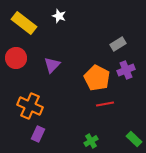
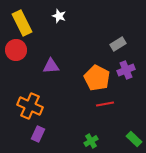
yellow rectangle: moved 2 px left; rotated 25 degrees clockwise
red circle: moved 8 px up
purple triangle: moved 1 px left, 1 px down; rotated 42 degrees clockwise
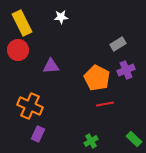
white star: moved 2 px right, 1 px down; rotated 24 degrees counterclockwise
red circle: moved 2 px right
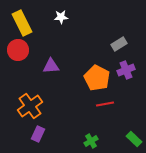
gray rectangle: moved 1 px right
orange cross: rotated 30 degrees clockwise
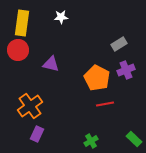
yellow rectangle: rotated 35 degrees clockwise
purple triangle: moved 2 px up; rotated 18 degrees clockwise
purple rectangle: moved 1 px left
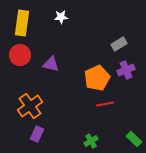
red circle: moved 2 px right, 5 px down
orange pentagon: rotated 20 degrees clockwise
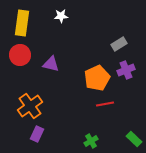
white star: moved 1 px up
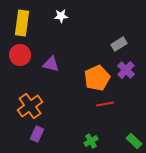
purple cross: rotated 24 degrees counterclockwise
green rectangle: moved 2 px down
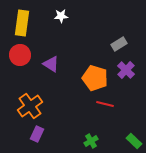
purple triangle: rotated 18 degrees clockwise
orange pentagon: moved 2 px left; rotated 30 degrees counterclockwise
red line: rotated 24 degrees clockwise
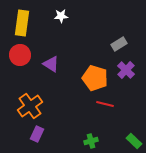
green cross: rotated 16 degrees clockwise
